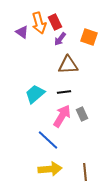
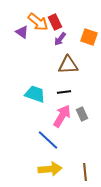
orange arrow: moved 1 px left, 1 px up; rotated 35 degrees counterclockwise
cyan trapezoid: rotated 60 degrees clockwise
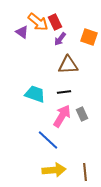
yellow arrow: moved 4 px right, 1 px down
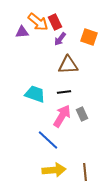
purple triangle: rotated 40 degrees counterclockwise
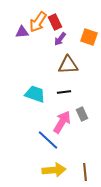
orange arrow: rotated 85 degrees clockwise
pink arrow: moved 6 px down
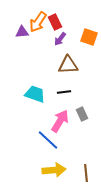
pink arrow: moved 2 px left, 1 px up
brown line: moved 1 px right, 1 px down
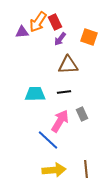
cyan trapezoid: rotated 20 degrees counterclockwise
brown line: moved 4 px up
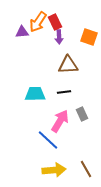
purple arrow: moved 1 px left, 2 px up; rotated 40 degrees counterclockwise
brown line: rotated 24 degrees counterclockwise
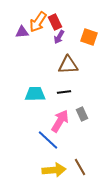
purple arrow: rotated 32 degrees clockwise
brown line: moved 6 px left, 2 px up
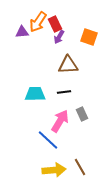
red rectangle: moved 2 px down
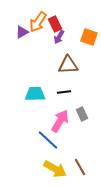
purple triangle: rotated 24 degrees counterclockwise
yellow arrow: moved 1 px right, 1 px up; rotated 35 degrees clockwise
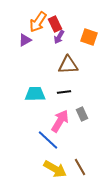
purple triangle: moved 3 px right, 8 px down
